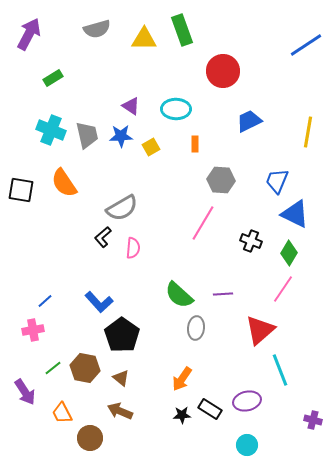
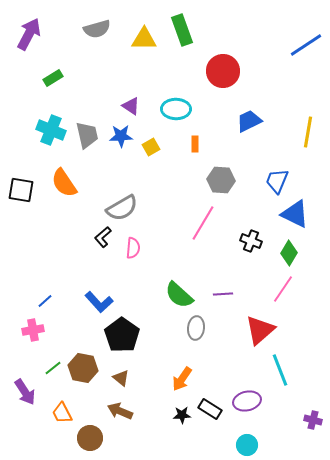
brown hexagon at (85, 368): moved 2 px left
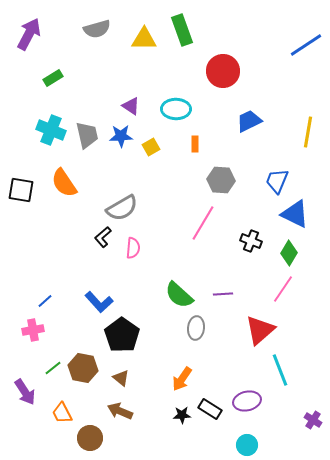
purple cross at (313, 420): rotated 18 degrees clockwise
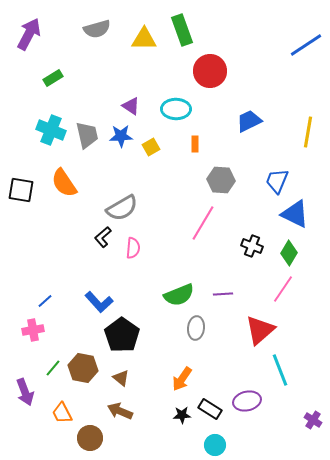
red circle at (223, 71): moved 13 px left
black cross at (251, 241): moved 1 px right, 5 px down
green semicircle at (179, 295): rotated 64 degrees counterclockwise
green line at (53, 368): rotated 12 degrees counterclockwise
purple arrow at (25, 392): rotated 12 degrees clockwise
cyan circle at (247, 445): moved 32 px left
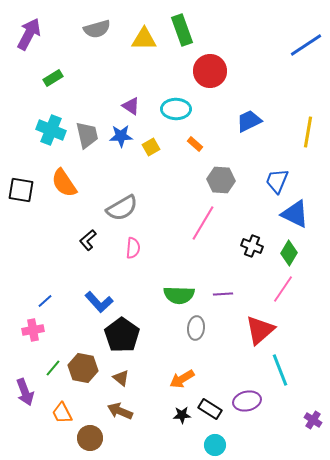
orange rectangle at (195, 144): rotated 49 degrees counterclockwise
black L-shape at (103, 237): moved 15 px left, 3 px down
green semicircle at (179, 295): rotated 24 degrees clockwise
orange arrow at (182, 379): rotated 25 degrees clockwise
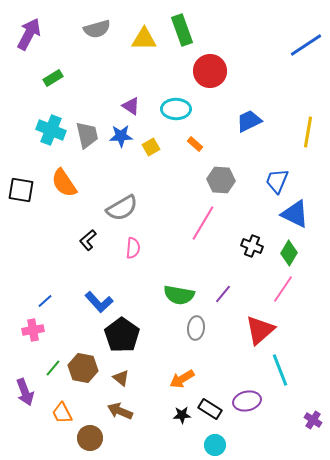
purple line at (223, 294): rotated 48 degrees counterclockwise
green semicircle at (179, 295): rotated 8 degrees clockwise
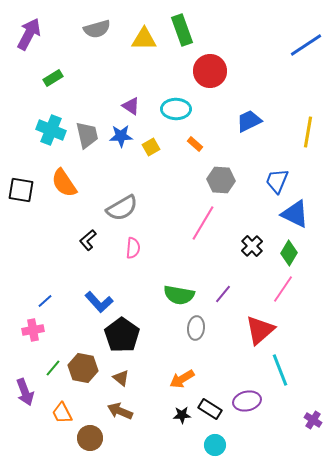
black cross at (252, 246): rotated 25 degrees clockwise
